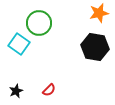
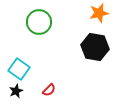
green circle: moved 1 px up
cyan square: moved 25 px down
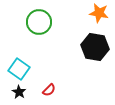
orange star: rotated 24 degrees clockwise
black star: moved 3 px right, 1 px down; rotated 16 degrees counterclockwise
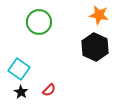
orange star: moved 2 px down
black hexagon: rotated 16 degrees clockwise
black star: moved 2 px right
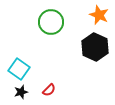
orange star: rotated 12 degrees clockwise
green circle: moved 12 px right
black star: rotated 24 degrees clockwise
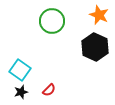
green circle: moved 1 px right, 1 px up
cyan square: moved 1 px right, 1 px down
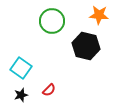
orange star: rotated 18 degrees counterclockwise
black hexagon: moved 9 px left, 1 px up; rotated 12 degrees counterclockwise
cyan square: moved 1 px right, 2 px up
black star: moved 3 px down
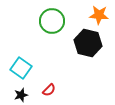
black hexagon: moved 2 px right, 3 px up
